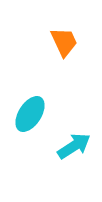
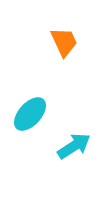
cyan ellipse: rotated 9 degrees clockwise
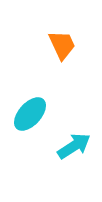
orange trapezoid: moved 2 px left, 3 px down
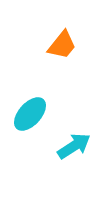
orange trapezoid: rotated 64 degrees clockwise
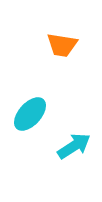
orange trapezoid: rotated 60 degrees clockwise
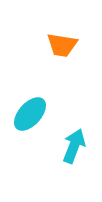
cyan arrow: rotated 36 degrees counterclockwise
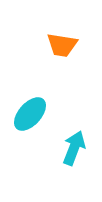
cyan arrow: moved 2 px down
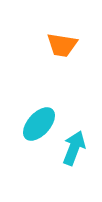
cyan ellipse: moved 9 px right, 10 px down
